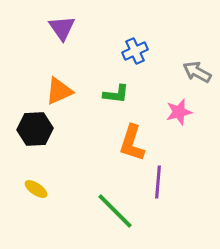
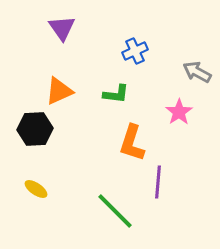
pink star: rotated 20 degrees counterclockwise
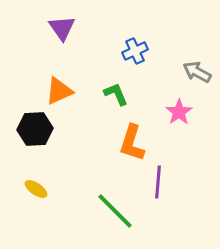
green L-shape: rotated 120 degrees counterclockwise
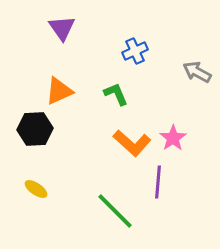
pink star: moved 6 px left, 26 px down
orange L-shape: rotated 66 degrees counterclockwise
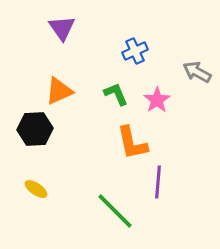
pink star: moved 16 px left, 38 px up
orange L-shape: rotated 36 degrees clockwise
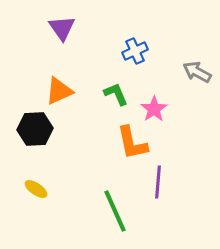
pink star: moved 3 px left, 9 px down
green line: rotated 21 degrees clockwise
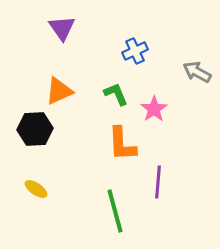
orange L-shape: moved 10 px left, 1 px down; rotated 9 degrees clockwise
green line: rotated 9 degrees clockwise
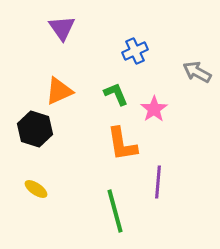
black hexagon: rotated 20 degrees clockwise
orange L-shape: rotated 6 degrees counterclockwise
